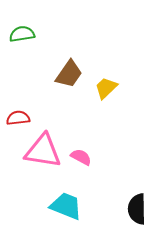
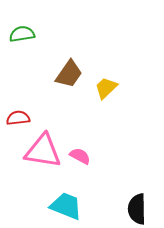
pink semicircle: moved 1 px left, 1 px up
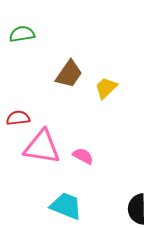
pink triangle: moved 1 px left, 4 px up
pink semicircle: moved 3 px right
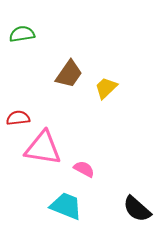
pink triangle: moved 1 px right, 1 px down
pink semicircle: moved 1 px right, 13 px down
black semicircle: rotated 48 degrees counterclockwise
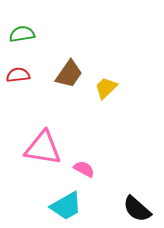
red semicircle: moved 43 px up
cyan trapezoid: rotated 128 degrees clockwise
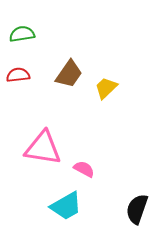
black semicircle: rotated 68 degrees clockwise
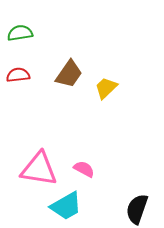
green semicircle: moved 2 px left, 1 px up
pink triangle: moved 4 px left, 21 px down
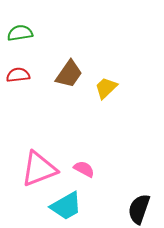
pink triangle: rotated 30 degrees counterclockwise
black semicircle: moved 2 px right
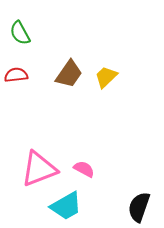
green semicircle: rotated 110 degrees counterclockwise
red semicircle: moved 2 px left
yellow trapezoid: moved 11 px up
black semicircle: moved 2 px up
